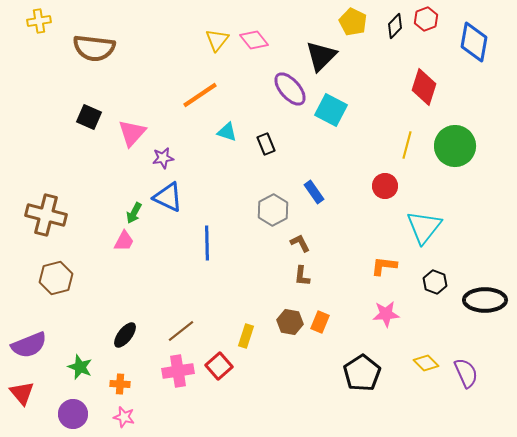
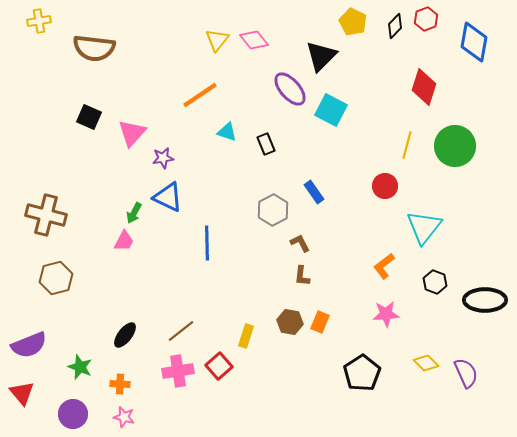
orange L-shape at (384, 266): rotated 44 degrees counterclockwise
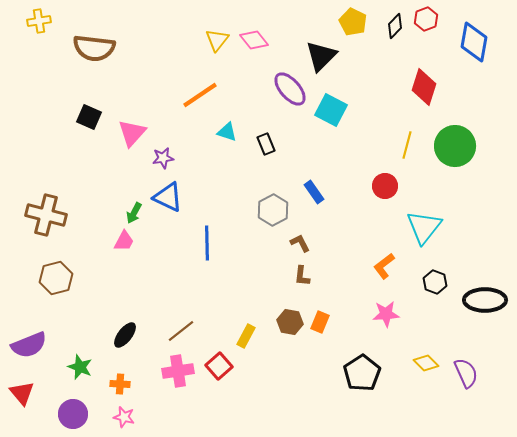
yellow rectangle at (246, 336): rotated 10 degrees clockwise
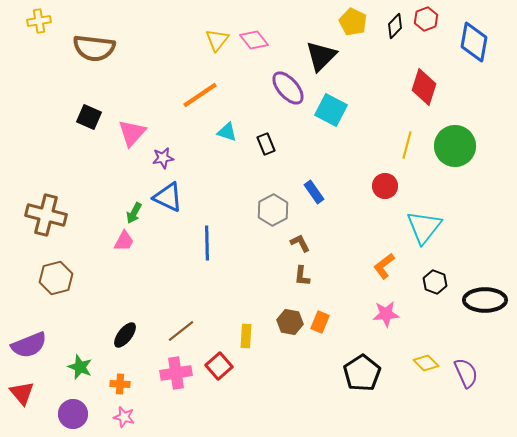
purple ellipse at (290, 89): moved 2 px left, 1 px up
yellow rectangle at (246, 336): rotated 25 degrees counterclockwise
pink cross at (178, 371): moved 2 px left, 2 px down
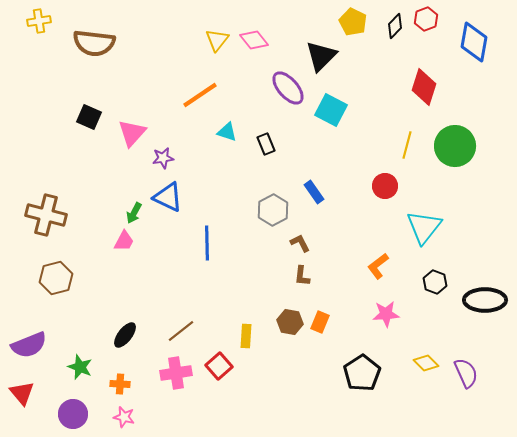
brown semicircle at (94, 48): moved 5 px up
orange L-shape at (384, 266): moved 6 px left
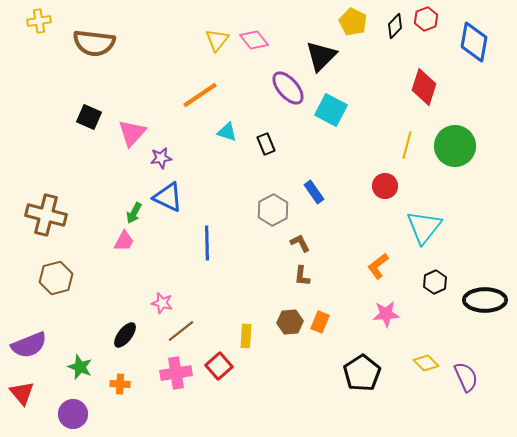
purple star at (163, 158): moved 2 px left
black hexagon at (435, 282): rotated 15 degrees clockwise
brown hexagon at (290, 322): rotated 15 degrees counterclockwise
purple semicircle at (466, 373): moved 4 px down
pink star at (124, 417): moved 38 px right, 114 px up
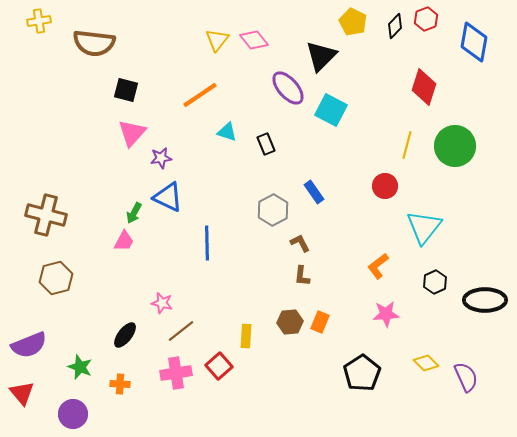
black square at (89, 117): moved 37 px right, 27 px up; rotated 10 degrees counterclockwise
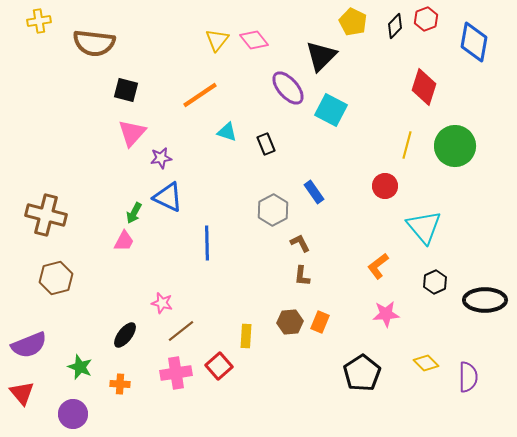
cyan triangle at (424, 227): rotated 18 degrees counterclockwise
purple semicircle at (466, 377): moved 2 px right; rotated 24 degrees clockwise
